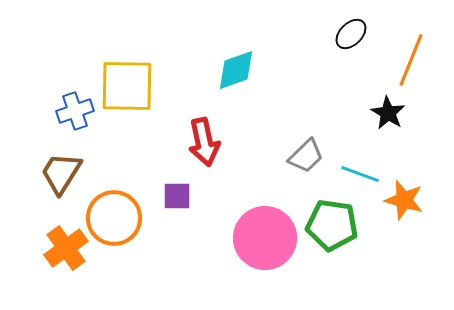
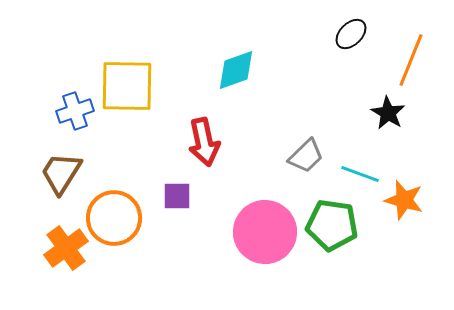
pink circle: moved 6 px up
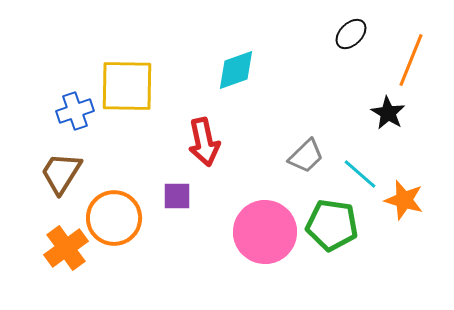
cyan line: rotated 21 degrees clockwise
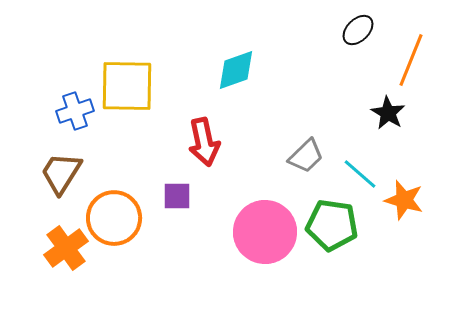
black ellipse: moved 7 px right, 4 px up
